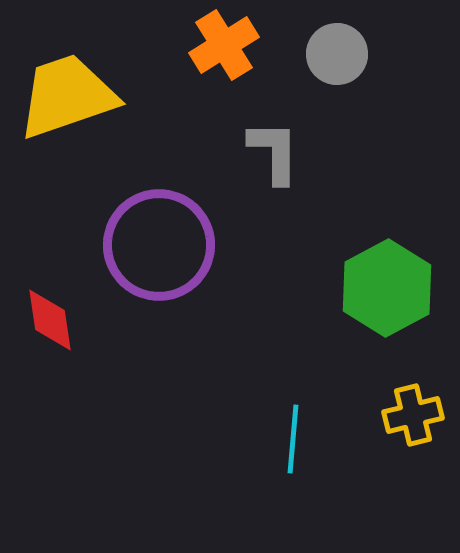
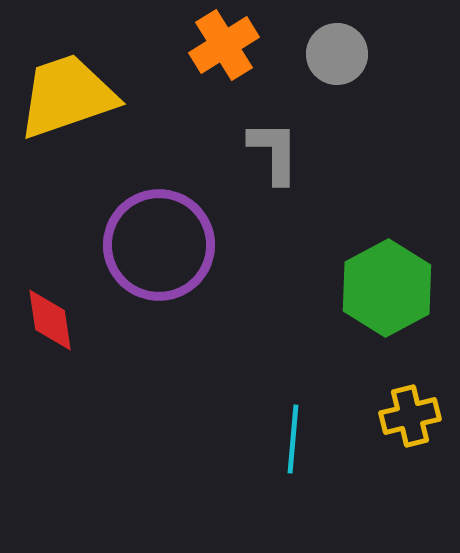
yellow cross: moved 3 px left, 1 px down
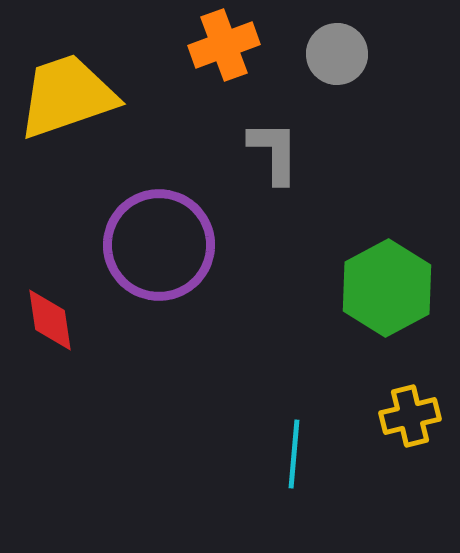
orange cross: rotated 12 degrees clockwise
cyan line: moved 1 px right, 15 px down
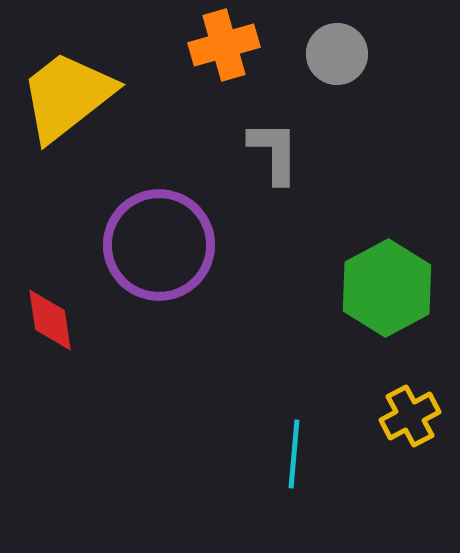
orange cross: rotated 4 degrees clockwise
yellow trapezoid: rotated 19 degrees counterclockwise
yellow cross: rotated 14 degrees counterclockwise
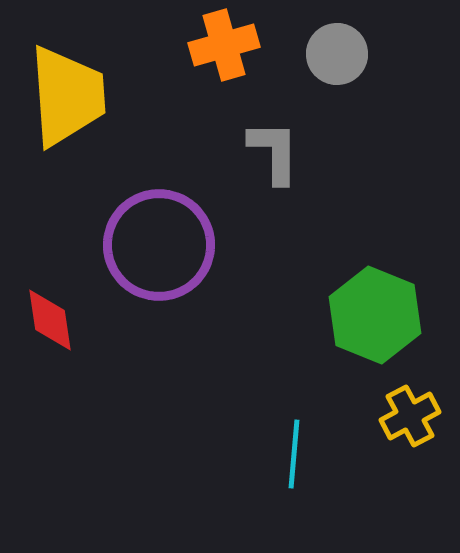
yellow trapezoid: rotated 124 degrees clockwise
green hexagon: moved 12 px left, 27 px down; rotated 10 degrees counterclockwise
